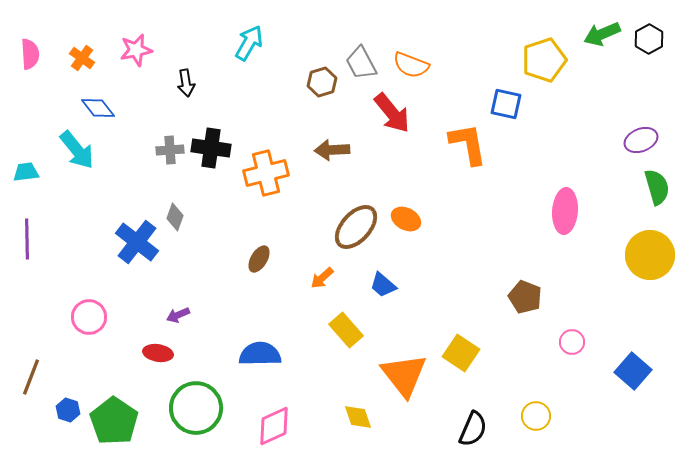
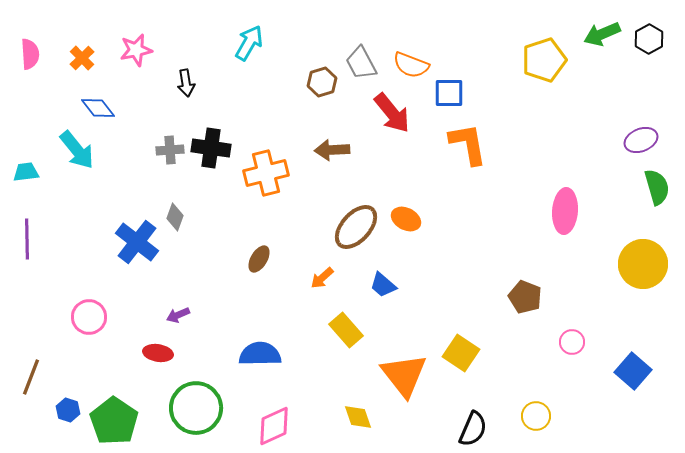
orange cross at (82, 58): rotated 10 degrees clockwise
blue square at (506, 104): moved 57 px left, 11 px up; rotated 12 degrees counterclockwise
yellow circle at (650, 255): moved 7 px left, 9 px down
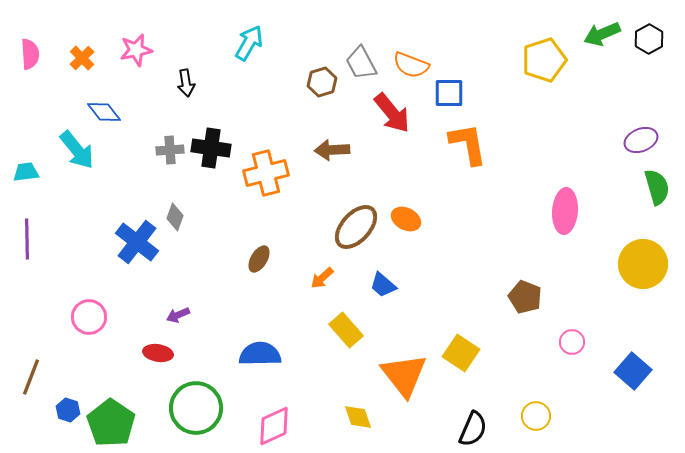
blue diamond at (98, 108): moved 6 px right, 4 px down
green pentagon at (114, 421): moved 3 px left, 2 px down
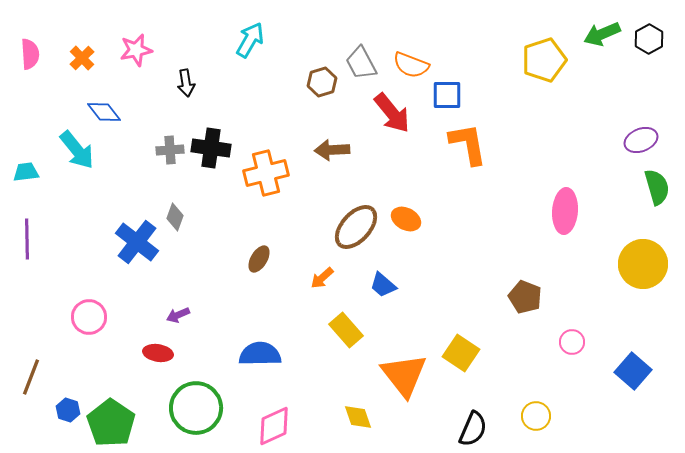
cyan arrow at (249, 43): moved 1 px right, 3 px up
blue square at (449, 93): moved 2 px left, 2 px down
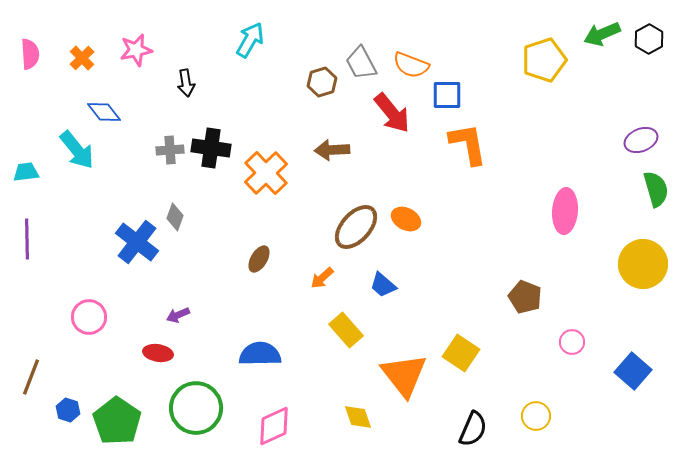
orange cross at (266, 173): rotated 30 degrees counterclockwise
green semicircle at (657, 187): moved 1 px left, 2 px down
green pentagon at (111, 423): moved 6 px right, 2 px up
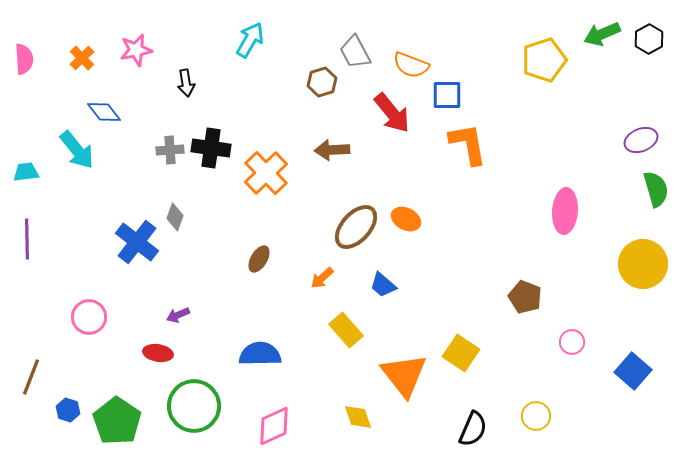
pink semicircle at (30, 54): moved 6 px left, 5 px down
gray trapezoid at (361, 63): moved 6 px left, 11 px up
green circle at (196, 408): moved 2 px left, 2 px up
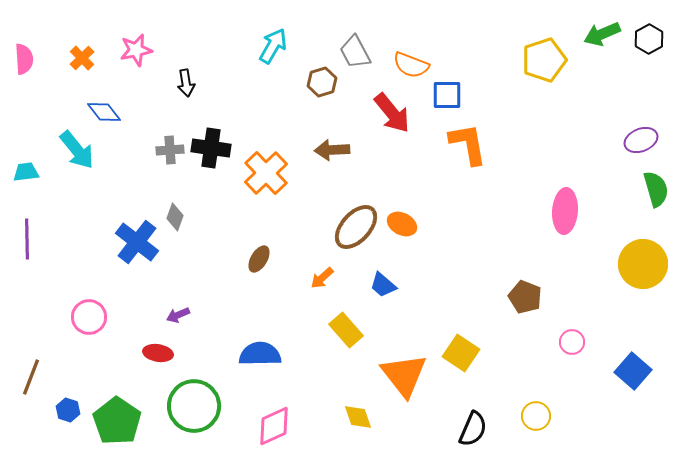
cyan arrow at (250, 40): moved 23 px right, 6 px down
orange ellipse at (406, 219): moved 4 px left, 5 px down
